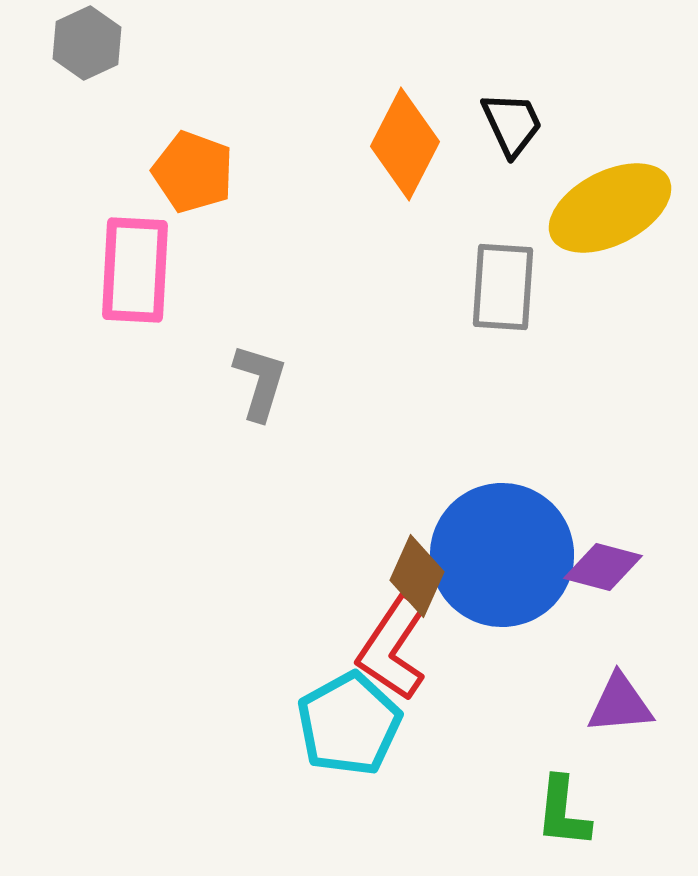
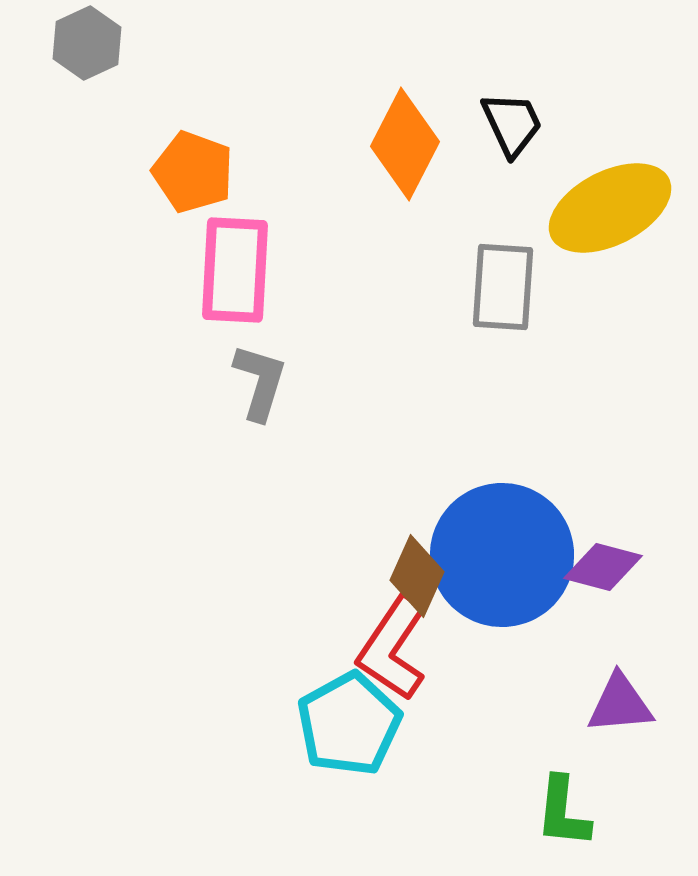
pink rectangle: moved 100 px right
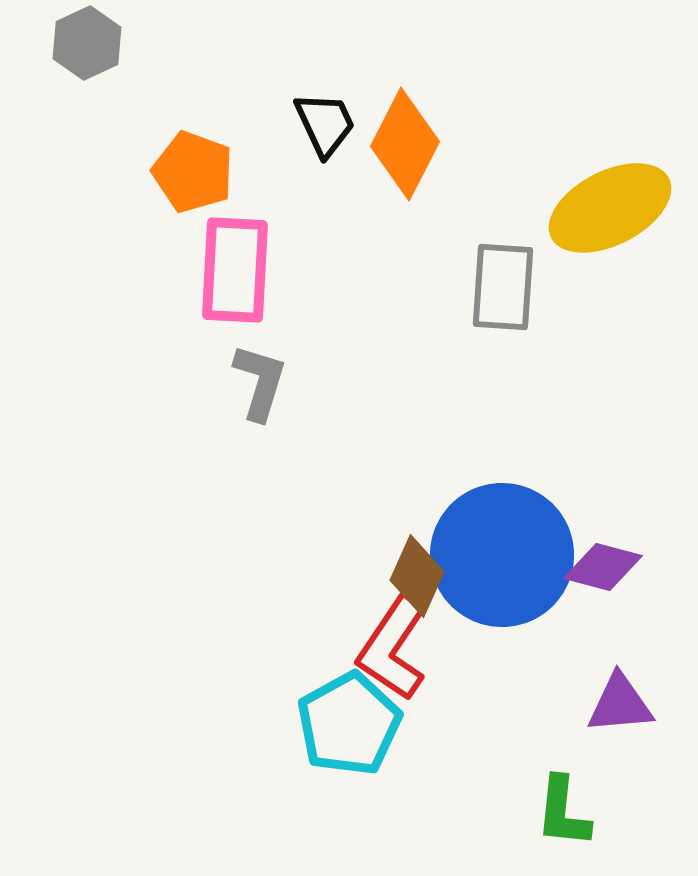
black trapezoid: moved 187 px left
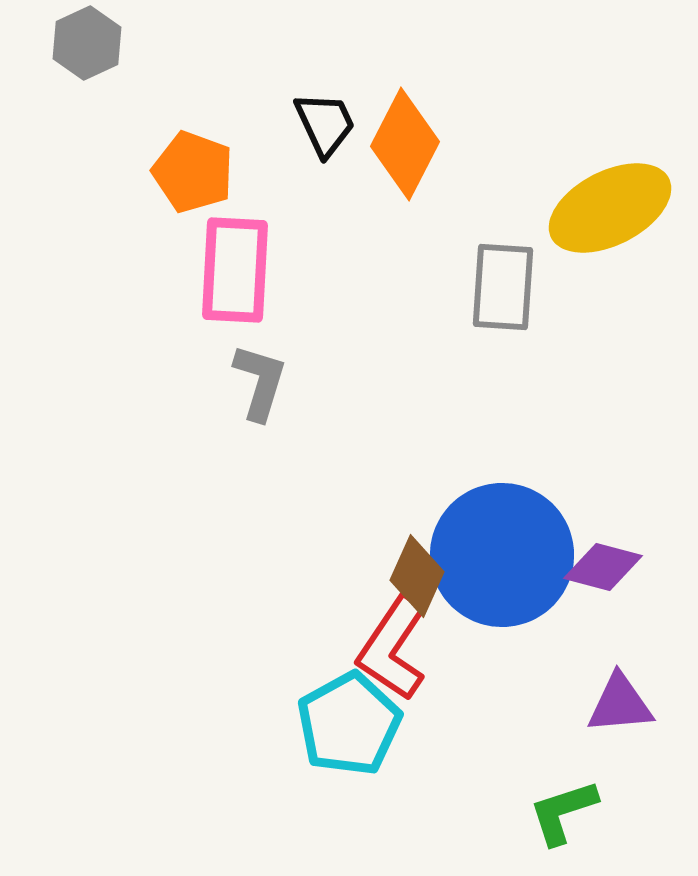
green L-shape: rotated 66 degrees clockwise
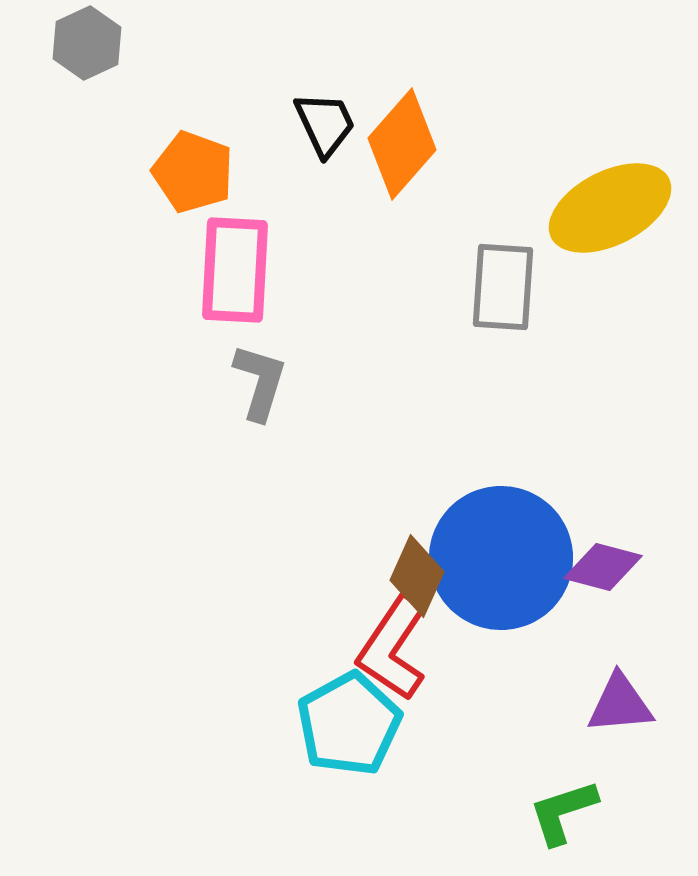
orange diamond: moved 3 px left; rotated 14 degrees clockwise
blue circle: moved 1 px left, 3 px down
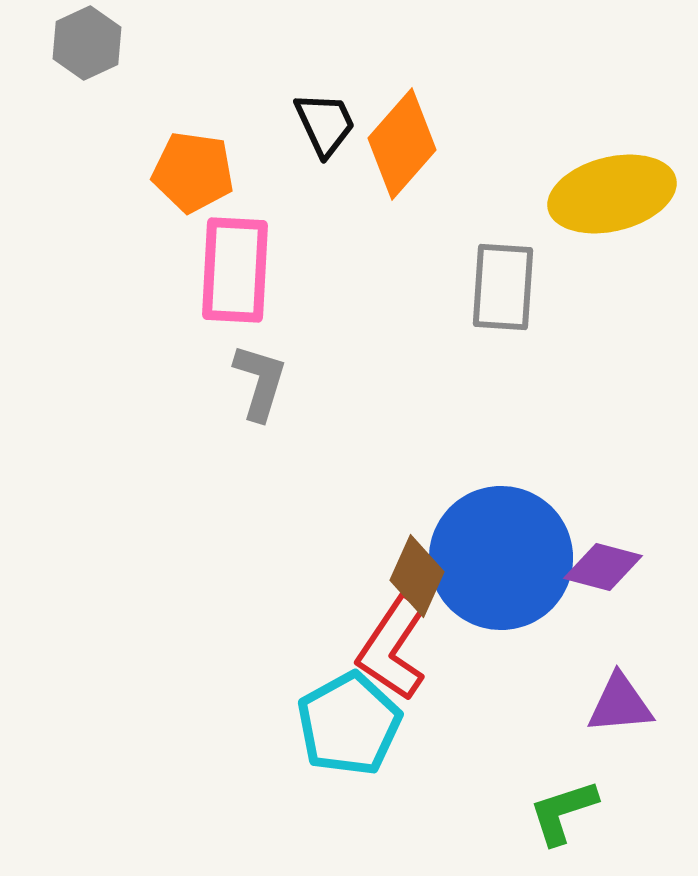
orange pentagon: rotated 12 degrees counterclockwise
yellow ellipse: moved 2 px right, 14 px up; rotated 13 degrees clockwise
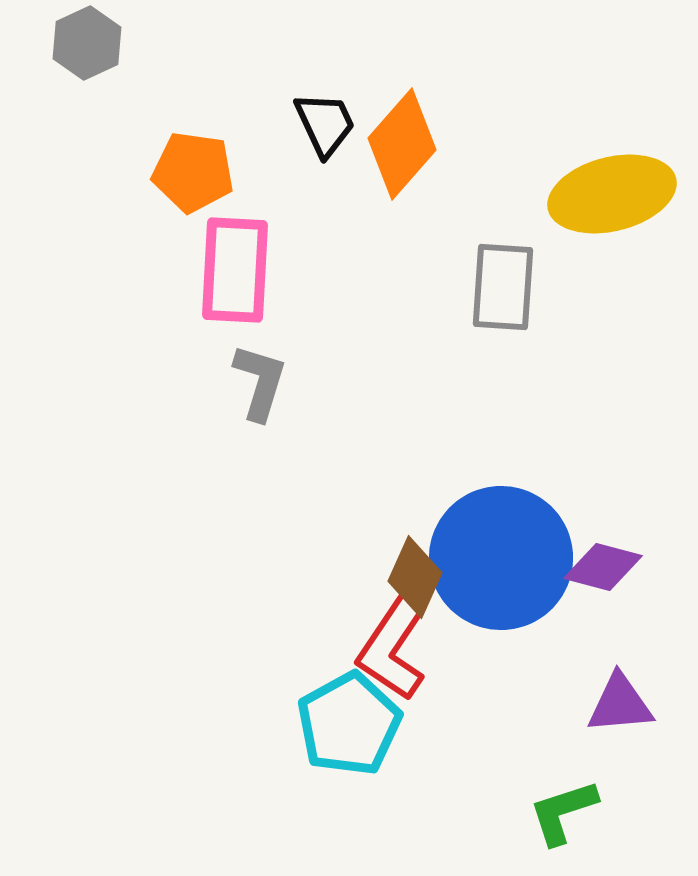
brown diamond: moved 2 px left, 1 px down
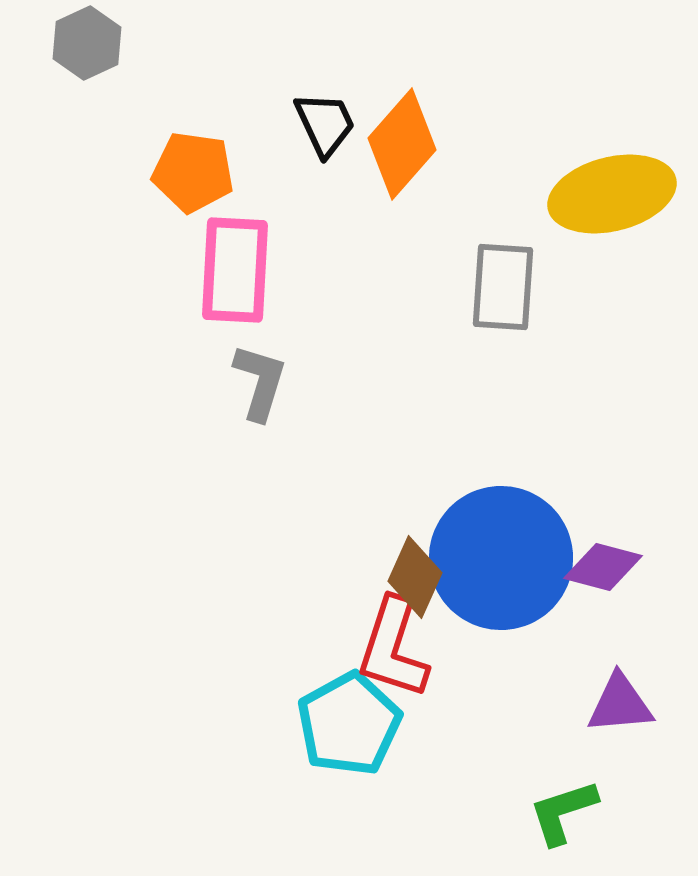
red L-shape: rotated 16 degrees counterclockwise
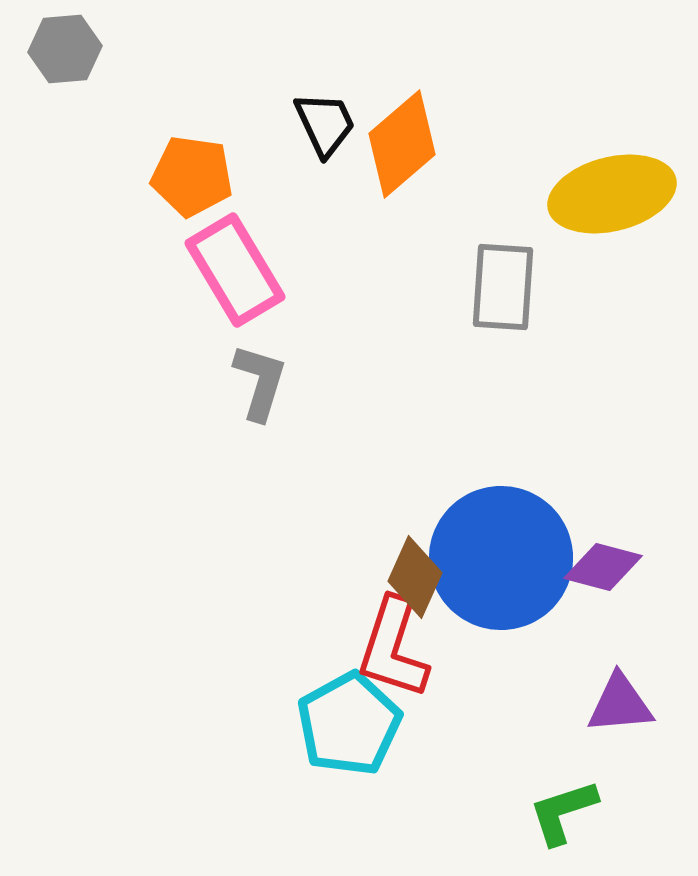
gray hexagon: moved 22 px left, 6 px down; rotated 20 degrees clockwise
orange diamond: rotated 8 degrees clockwise
orange pentagon: moved 1 px left, 4 px down
pink rectangle: rotated 34 degrees counterclockwise
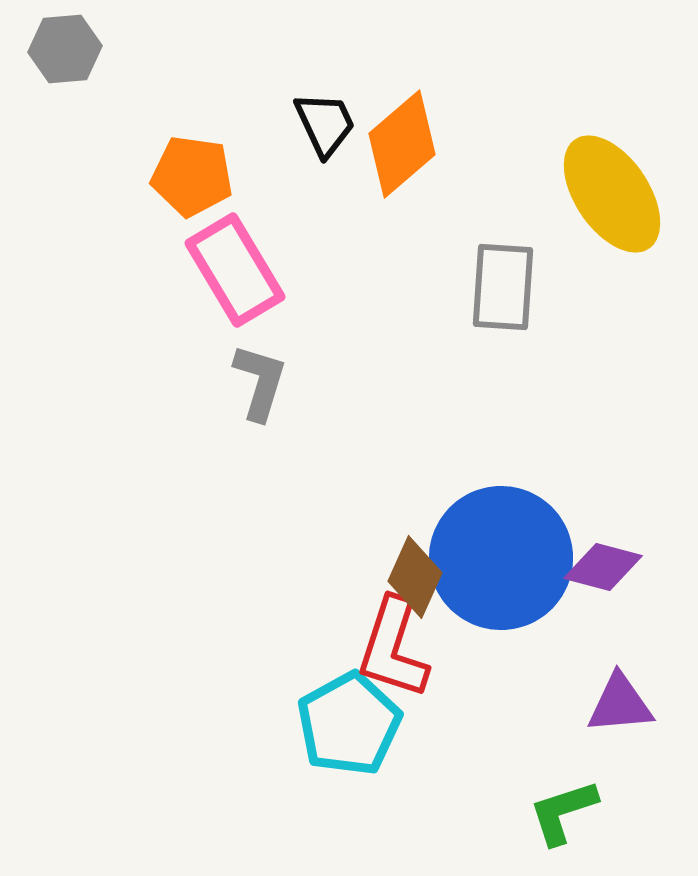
yellow ellipse: rotated 70 degrees clockwise
